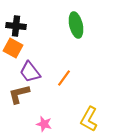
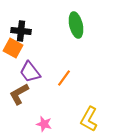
black cross: moved 5 px right, 5 px down
brown L-shape: rotated 15 degrees counterclockwise
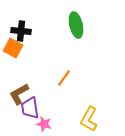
purple trapezoid: moved 36 px down; rotated 30 degrees clockwise
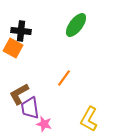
green ellipse: rotated 50 degrees clockwise
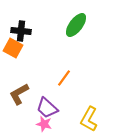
purple trapezoid: moved 17 px right; rotated 40 degrees counterclockwise
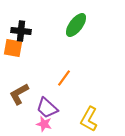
orange square: rotated 18 degrees counterclockwise
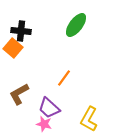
orange square: rotated 30 degrees clockwise
purple trapezoid: moved 2 px right
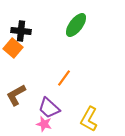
brown L-shape: moved 3 px left, 1 px down
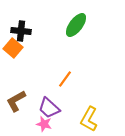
orange line: moved 1 px right, 1 px down
brown L-shape: moved 6 px down
